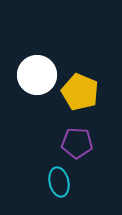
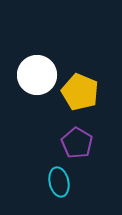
purple pentagon: rotated 28 degrees clockwise
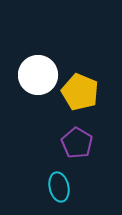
white circle: moved 1 px right
cyan ellipse: moved 5 px down
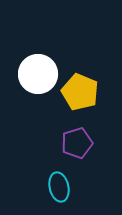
white circle: moved 1 px up
purple pentagon: rotated 24 degrees clockwise
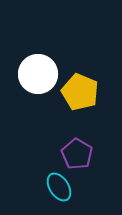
purple pentagon: moved 11 px down; rotated 24 degrees counterclockwise
cyan ellipse: rotated 20 degrees counterclockwise
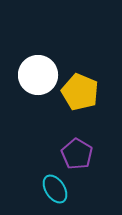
white circle: moved 1 px down
cyan ellipse: moved 4 px left, 2 px down
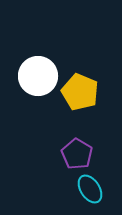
white circle: moved 1 px down
cyan ellipse: moved 35 px right
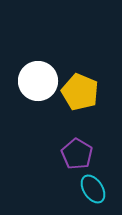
white circle: moved 5 px down
cyan ellipse: moved 3 px right
